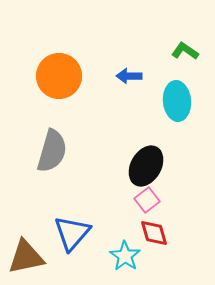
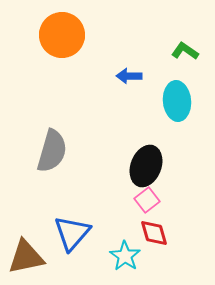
orange circle: moved 3 px right, 41 px up
black ellipse: rotated 9 degrees counterclockwise
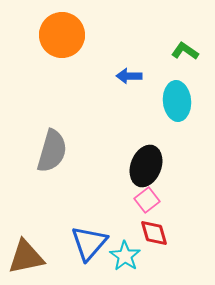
blue triangle: moved 17 px right, 10 px down
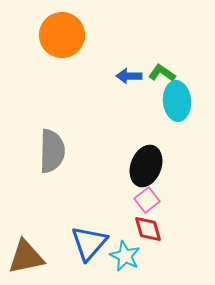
green L-shape: moved 23 px left, 22 px down
gray semicircle: rotated 15 degrees counterclockwise
red diamond: moved 6 px left, 4 px up
cyan star: rotated 8 degrees counterclockwise
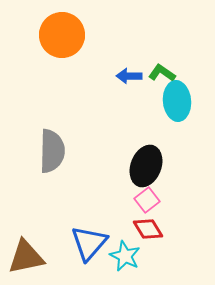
red diamond: rotated 16 degrees counterclockwise
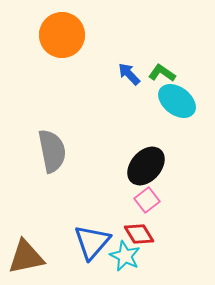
blue arrow: moved 2 px up; rotated 45 degrees clockwise
cyan ellipse: rotated 48 degrees counterclockwise
gray semicircle: rotated 12 degrees counterclockwise
black ellipse: rotated 21 degrees clockwise
red diamond: moved 9 px left, 5 px down
blue triangle: moved 3 px right, 1 px up
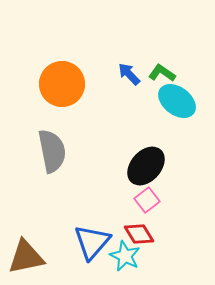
orange circle: moved 49 px down
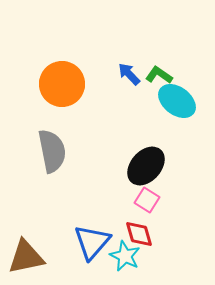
green L-shape: moved 3 px left, 2 px down
pink square: rotated 20 degrees counterclockwise
red diamond: rotated 16 degrees clockwise
